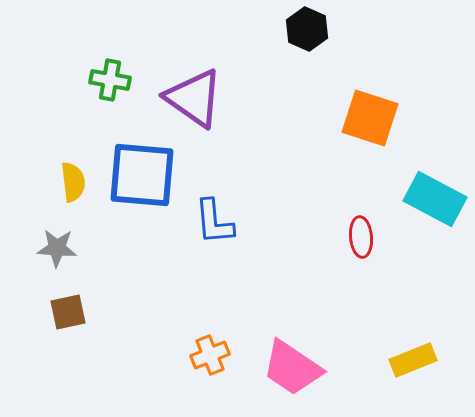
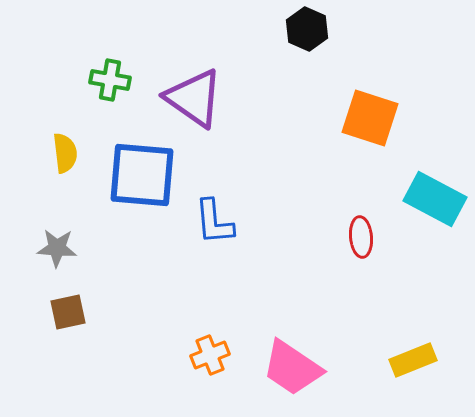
yellow semicircle: moved 8 px left, 29 px up
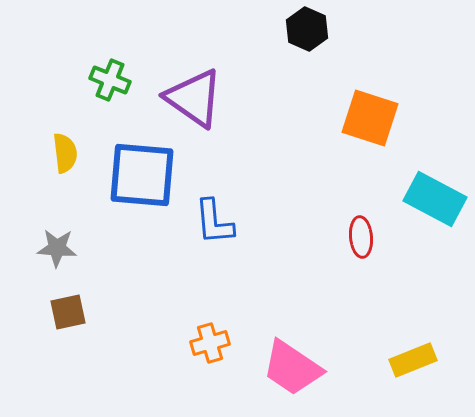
green cross: rotated 12 degrees clockwise
orange cross: moved 12 px up; rotated 6 degrees clockwise
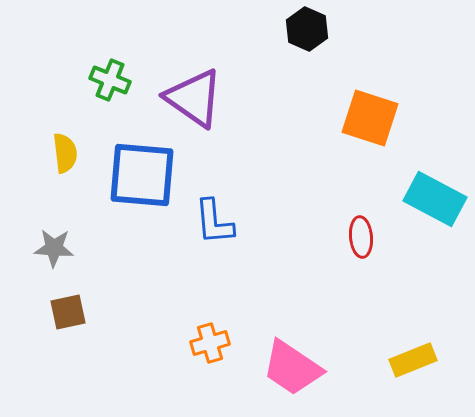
gray star: moved 3 px left
